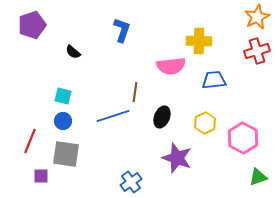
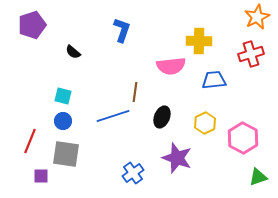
red cross: moved 6 px left, 3 px down
blue cross: moved 2 px right, 9 px up
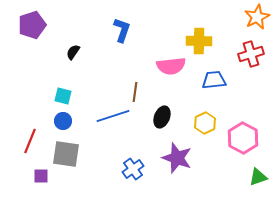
black semicircle: rotated 84 degrees clockwise
blue cross: moved 4 px up
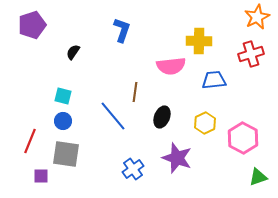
blue line: rotated 68 degrees clockwise
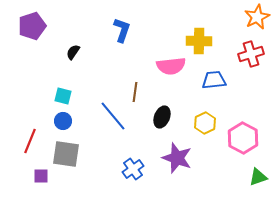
purple pentagon: moved 1 px down
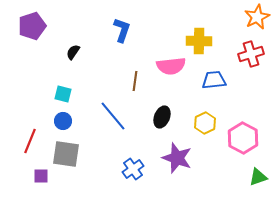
brown line: moved 11 px up
cyan square: moved 2 px up
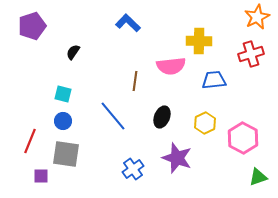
blue L-shape: moved 6 px right, 7 px up; rotated 65 degrees counterclockwise
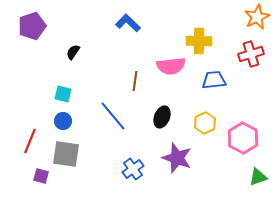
purple square: rotated 14 degrees clockwise
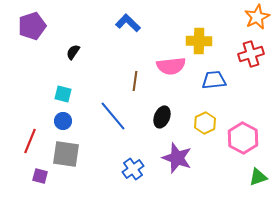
purple square: moved 1 px left
